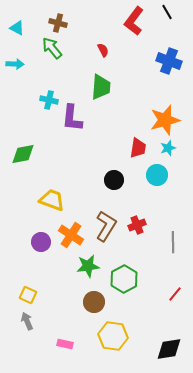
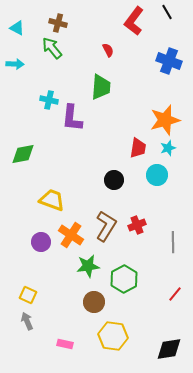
red semicircle: moved 5 px right
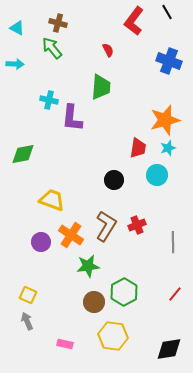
green hexagon: moved 13 px down
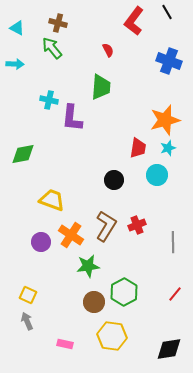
yellow hexagon: moved 1 px left
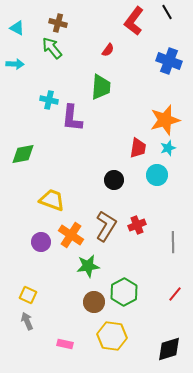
red semicircle: rotated 64 degrees clockwise
black diamond: rotated 8 degrees counterclockwise
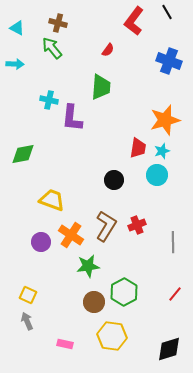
cyan star: moved 6 px left, 3 px down
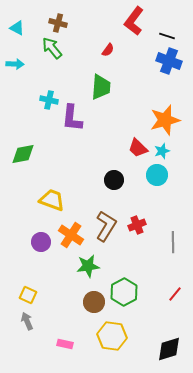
black line: moved 24 px down; rotated 42 degrees counterclockwise
red trapezoid: rotated 125 degrees clockwise
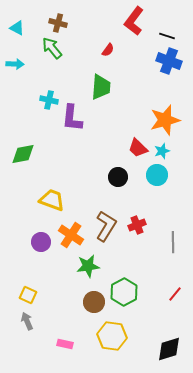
black circle: moved 4 px right, 3 px up
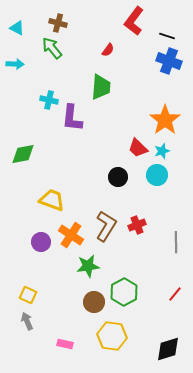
orange star: rotated 20 degrees counterclockwise
gray line: moved 3 px right
black diamond: moved 1 px left
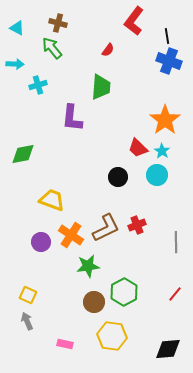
black line: rotated 63 degrees clockwise
cyan cross: moved 11 px left, 15 px up; rotated 30 degrees counterclockwise
cyan star: rotated 21 degrees counterclockwise
brown L-shape: moved 2 px down; rotated 32 degrees clockwise
black diamond: rotated 12 degrees clockwise
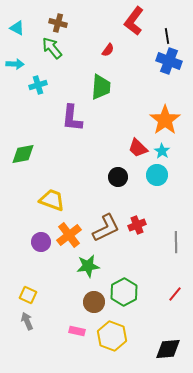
orange cross: moved 2 px left; rotated 20 degrees clockwise
yellow hexagon: rotated 12 degrees clockwise
pink rectangle: moved 12 px right, 13 px up
